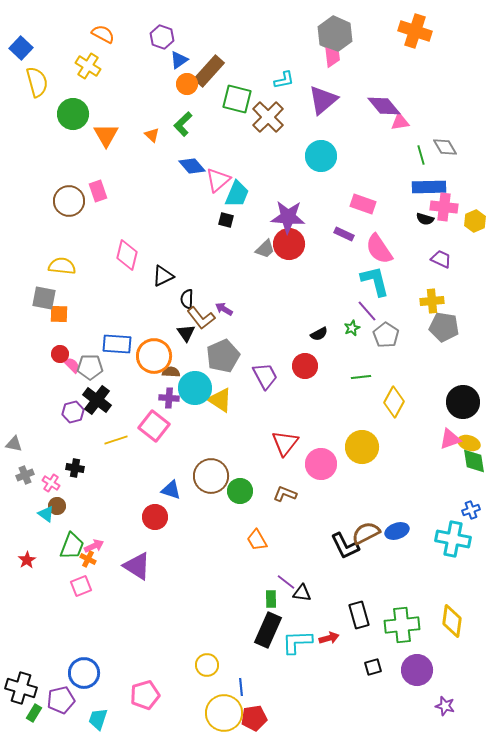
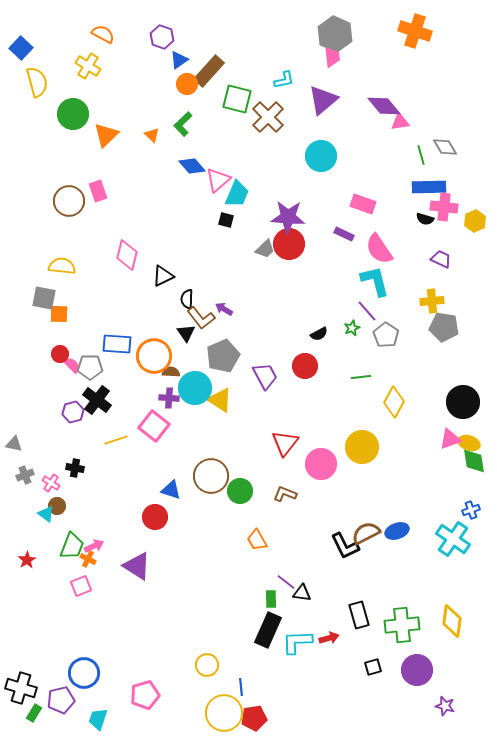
orange triangle at (106, 135): rotated 16 degrees clockwise
cyan cross at (453, 539): rotated 24 degrees clockwise
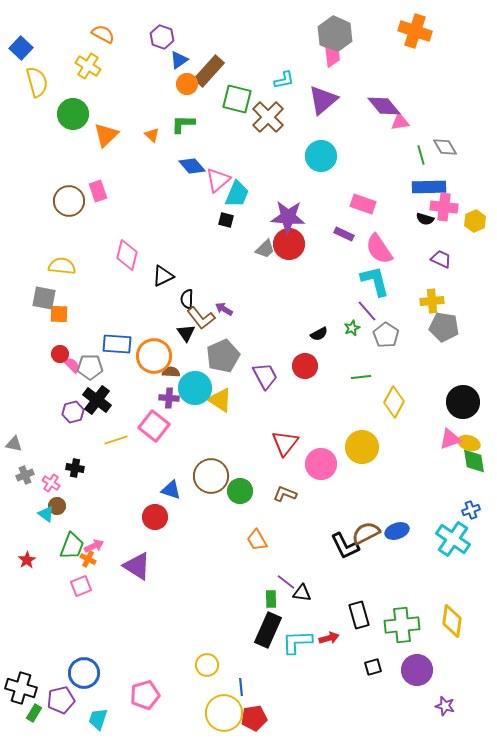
green L-shape at (183, 124): rotated 45 degrees clockwise
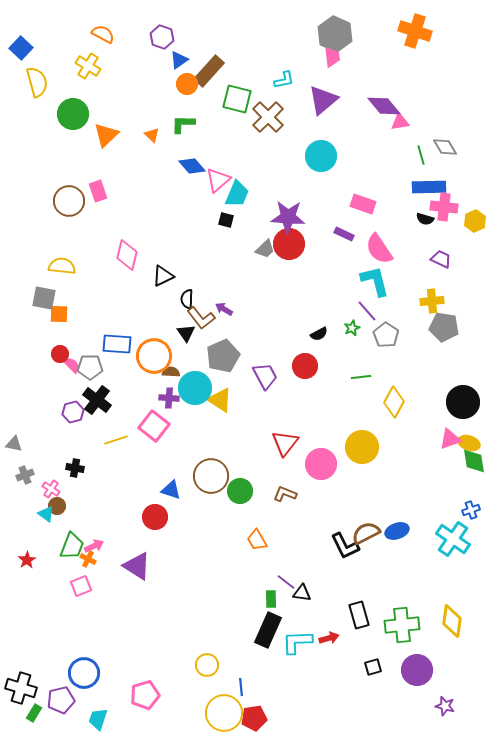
pink cross at (51, 483): moved 6 px down
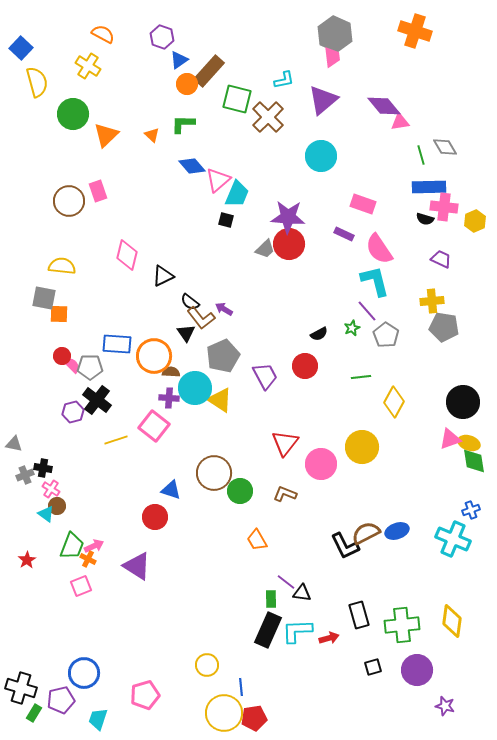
black semicircle at (187, 299): moved 3 px right, 3 px down; rotated 54 degrees counterclockwise
red circle at (60, 354): moved 2 px right, 2 px down
black cross at (75, 468): moved 32 px left
brown circle at (211, 476): moved 3 px right, 3 px up
cyan cross at (453, 539): rotated 12 degrees counterclockwise
cyan L-shape at (297, 642): moved 11 px up
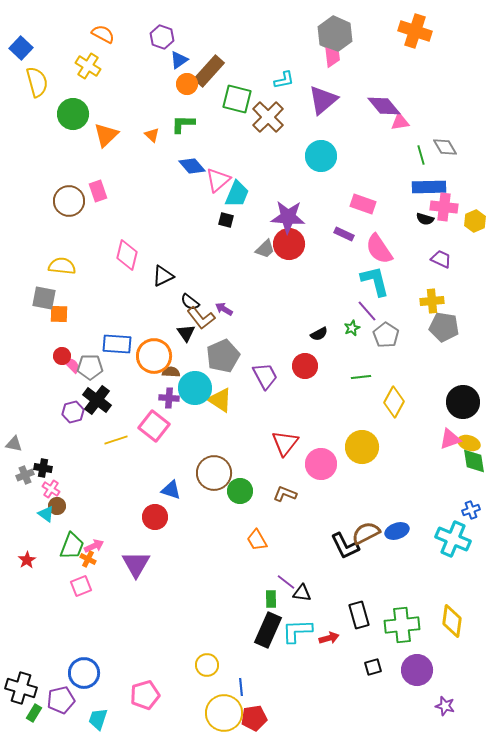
purple triangle at (137, 566): moved 1 px left, 2 px up; rotated 28 degrees clockwise
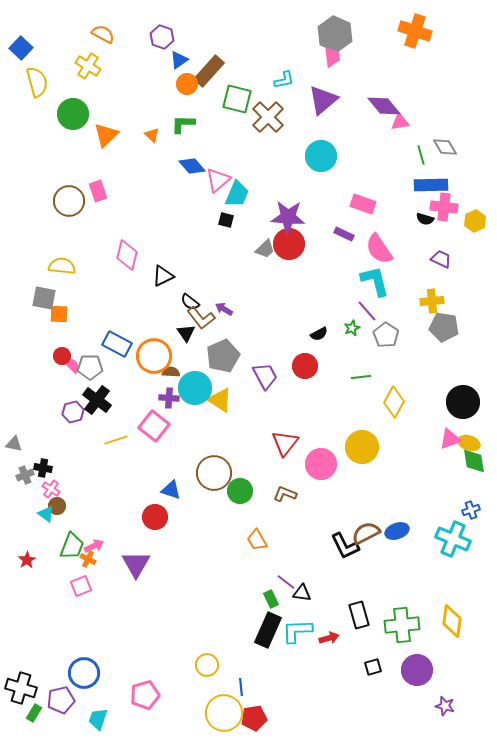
blue rectangle at (429, 187): moved 2 px right, 2 px up
blue rectangle at (117, 344): rotated 24 degrees clockwise
green rectangle at (271, 599): rotated 24 degrees counterclockwise
